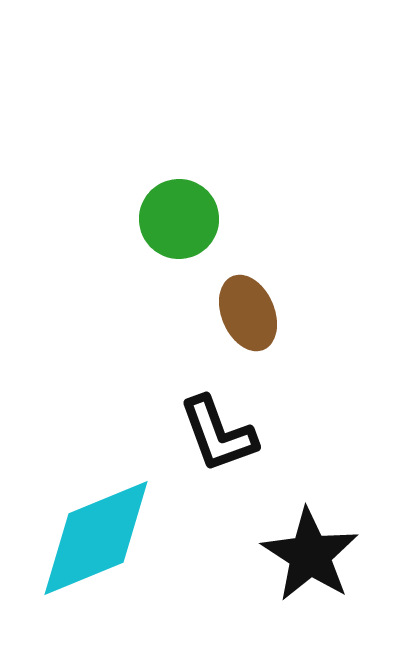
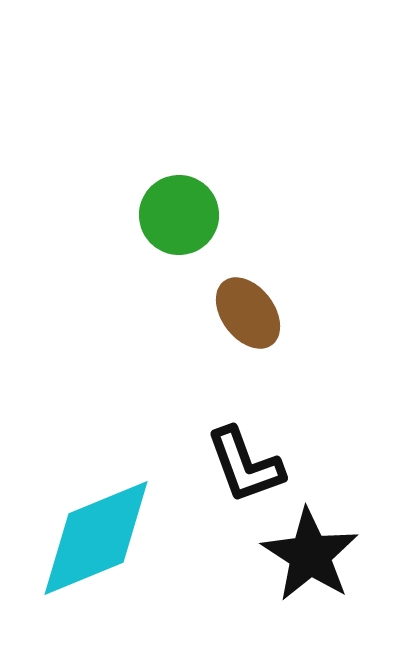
green circle: moved 4 px up
brown ellipse: rotated 14 degrees counterclockwise
black L-shape: moved 27 px right, 31 px down
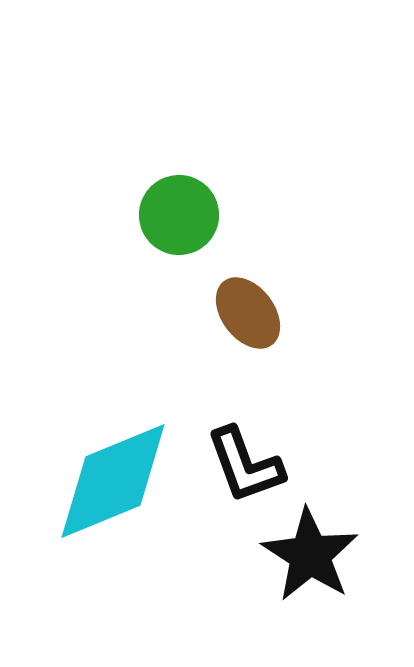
cyan diamond: moved 17 px right, 57 px up
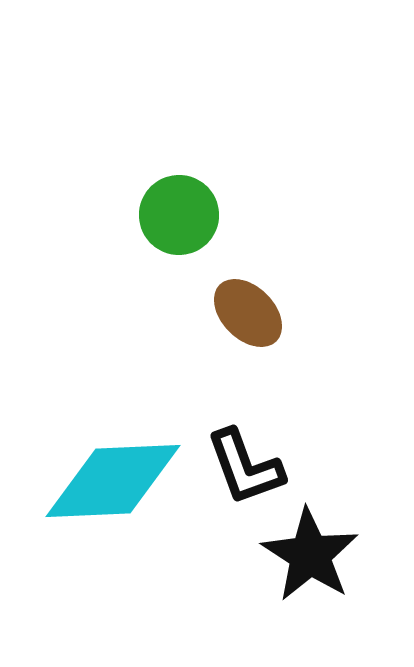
brown ellipse: rotated 8 degrees counterclockwise
black L-shape: moved 2 px down
cyan diamond: rotated 20 degrees clockwise
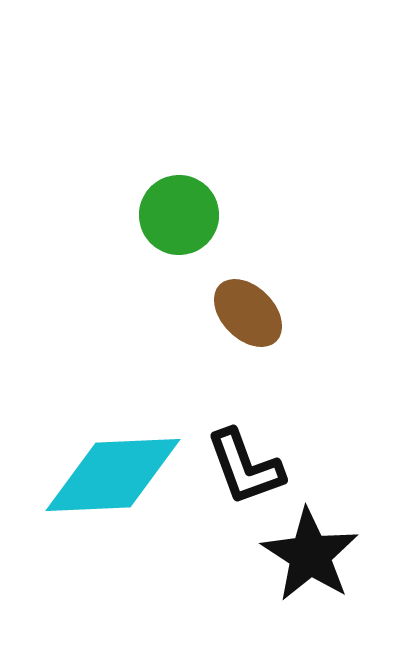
cyan diamond: moved 6 px up
